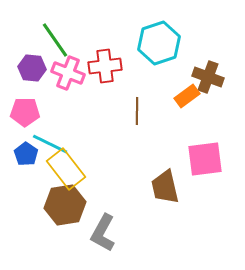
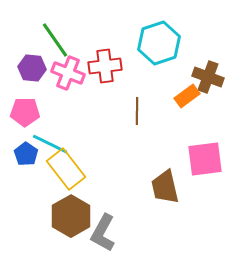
brown hexagon: moved 6 px right, 11 px down; rotated 21 degrees counterclockwise
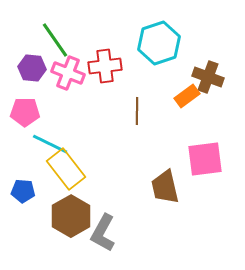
blue pentagon: moved 3 px left, 37 px down; rotated 30 degrees counterclockwise
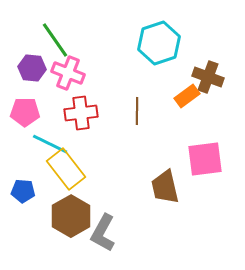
red cross: moved 24 px left, 47 px down
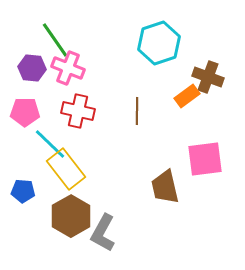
pink cross: moved 5 px up
red cross: moved 3 px left, 2 px up; rotated 20 degrees clockwise
cyan line: rotated 18 degrees clockwise
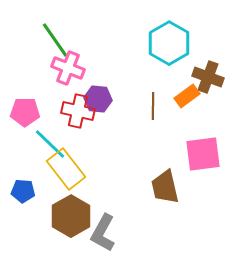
cyan hexagon: moved 10 px right; rotated 12 degrees counterclockwise
purple hexagon: moved 66 px right, 31 px down
brown line: moved 16 px right, 5 px up
pink square: moved 2 px left, 5 px up
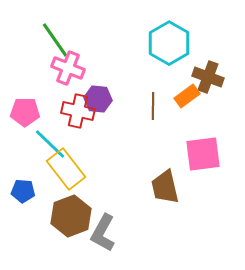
brown hexagon: rotated 9 degrees clockwise
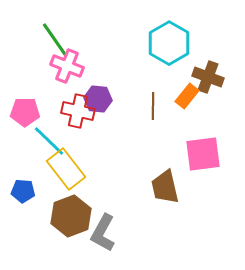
pink cross: moved 1 px left, 2 px up
orange rectangle: rotated 15 degrees counterclockwise
cyan line: moved 1 px left, 3 px up
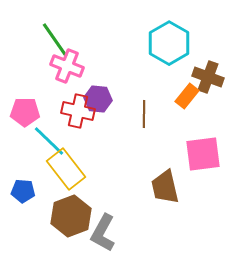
brown line: moved 9 px left, 8 px down
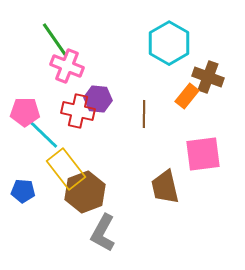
cyan line: moved 6 px left, 7 px up
brown hexagon: moved 14 px right, 24 px up
